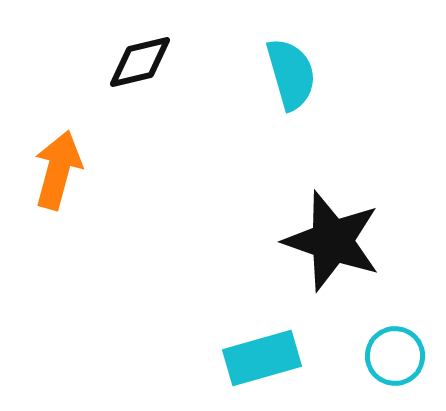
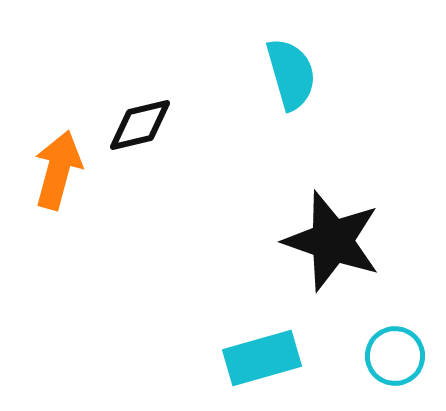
black diamond: moved 63 px down
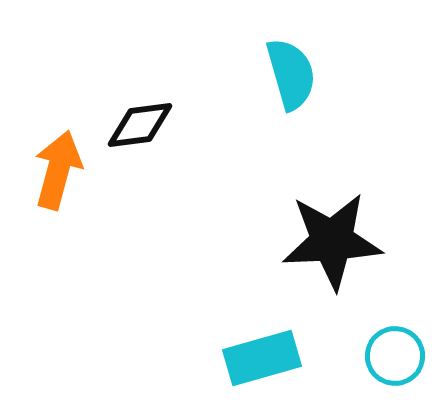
black diamond: rotated 6 degrees clockwise
black star: rotated 22 degrees counterclockwise
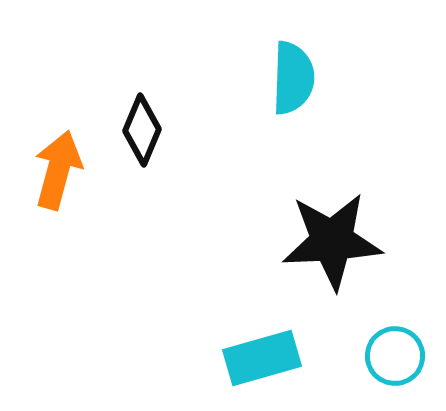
cyan semicircle: moved 2 px right, 4 px down; rotated 18 degrees clockwise
black diamond: moved 2 px right, 5 px down; rotated 60 degrees counterclockwise
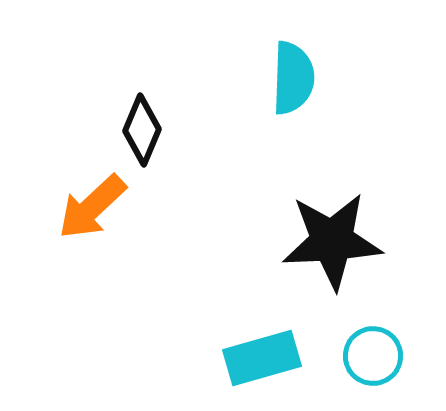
orange arrow: moved 34 px right, 37 px down; rotated 148 degrees counterclockwise
cyan circle: moved 22 px left
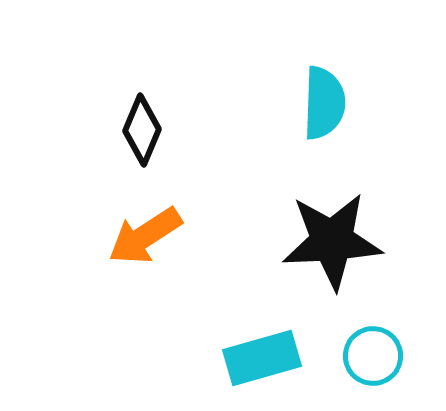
cyan semicircle: moved 31 px right, 25 px down
orange arrow: moved 53 px right, 29 px down; rotated 10 degrees clockwise
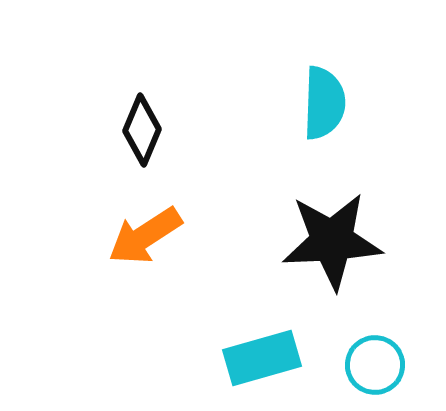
cyan circle: moved 2 px right, 9 px down
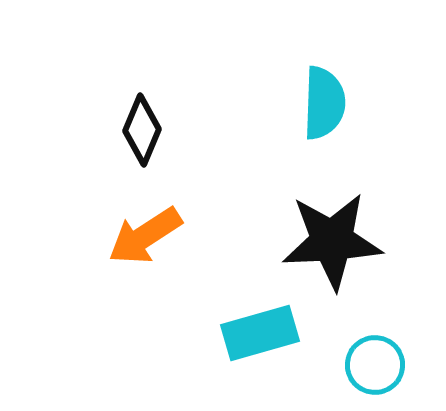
cyan rectangle: moved 2 px left, 25 px up
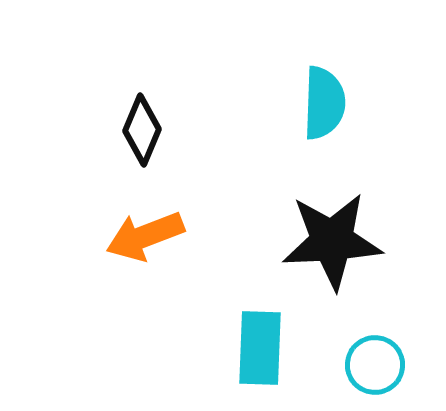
orange arrow: rotated 12 degrees clockwise
cyan rectangle: moved 15 px down; rotated 72 degrees counterclockwise
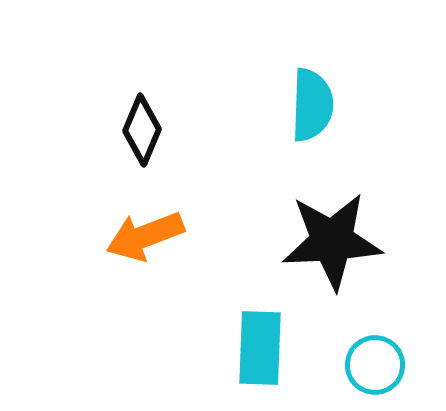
cyan semicircle: moved 12 px left, 2 px down
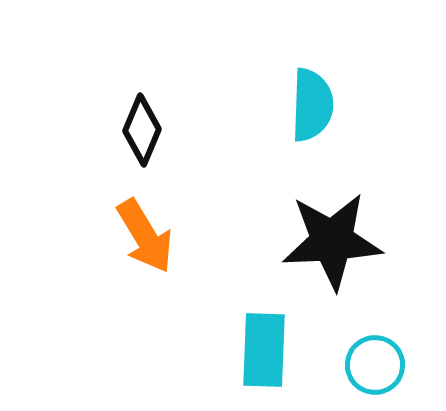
orange arrow: rotated 100 degrees counterclockwise
cyan rectangle: moved 4 px right, 2 px down
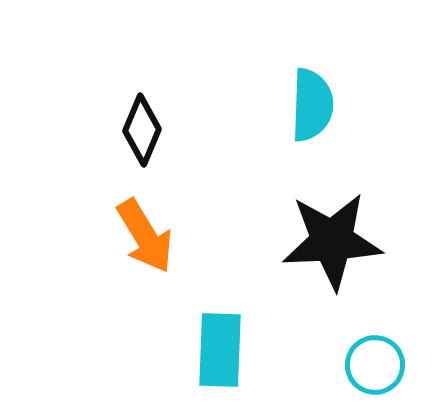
cyan rectangle: moved 44 px left
